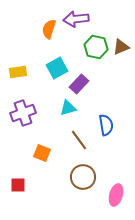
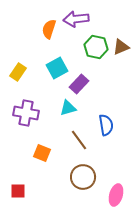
yellow rectangle: rotated 48 degrees counterclockwise
purple cross: moved 3 px right; rotated 30 degrees clockwise
red square: moved 6 px down
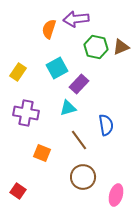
red square: rotated 35 degrees clockwise
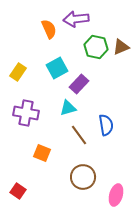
orange semicircle: rotated 138 degrees clockwise
brown line: moved 5 px up
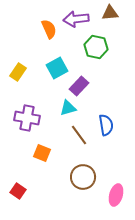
brown triangle: moved 11 px left, 34 px up; rotated 18 degrees clockwise
purple rectangle: moved 2 px down
purple cross: moved 1 px right, 5 px down
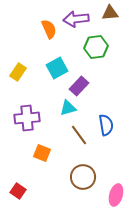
green hexagon: rotated 20 degrees counterclockwise
purple cross: rotated 15 degrees counterclockwise
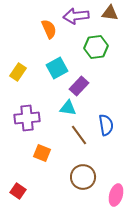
brown triangle: rotated 12 degrees clockwise
purple arrow: moved 3 px up
cyan triangle: rotated 24 degrees clockwise
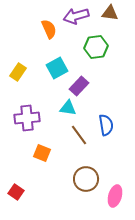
purple arrow: rotated 10 degrees counterclockwise
brown circle: moved 3 px right, 2 px down
red square: moved 2 px left, 1 px down
pink ellipse: moved 1 px left, 1 px down
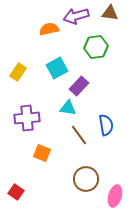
orange semicircle: rotated 78 degrees counterclockwise
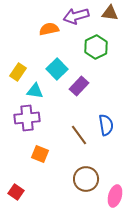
green hexagon: rotated 20 degrees counterclockwise
cyan square: moved 1 px down; rotated 15 degrees counterclockwise
cyan triangle: moved 33 px left, 17 px up
orange square: moved 2 px left, 1 px down
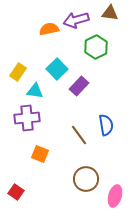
purple arrow: moved 4 px down
